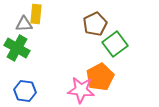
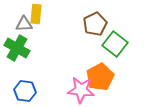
green square: rotated 15 degrees counterclockwise
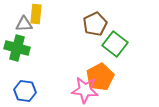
green cross: rotated 15 degrees counterclockwise
pink star: moved 4 px right
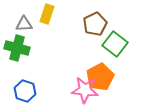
yellow rectangle: moved 11 px right; rotated 12 degrees clockwise
blue hexagon: rotated 10 degrees clockwise
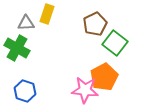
gray triangle: moved 2 px right, 1 px up
green square: moved 1 px up
green cross: rotated 15 degrees clockwise
orange pentagon: moved 4 px right
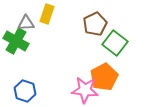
green cross: moved 1 px left, 7 px up
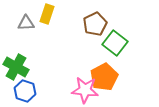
green cross: moved 26 px down
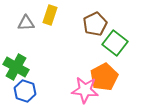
yellow rectangle: moved 3 px right, 1 px down
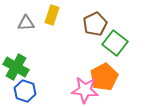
yellow rectangle: moved 2 px right
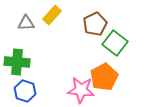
yellow rectangle: rotated 24 degrees clockwise
green cross: moved 1 px right, 5 px up; rotated 25 degrees counterclockwise
pink star: moved 4 px left
